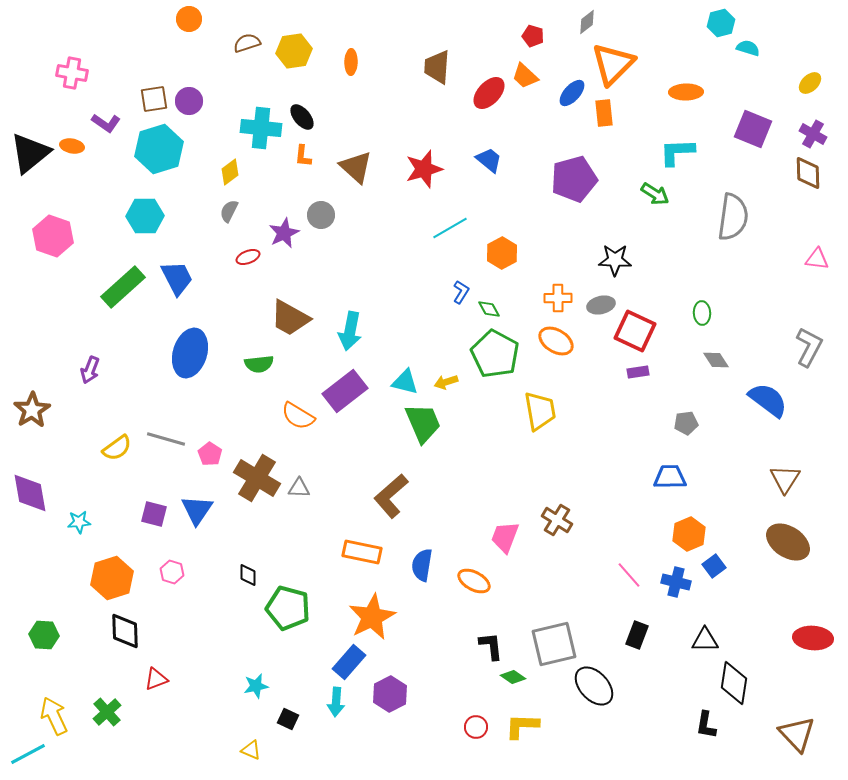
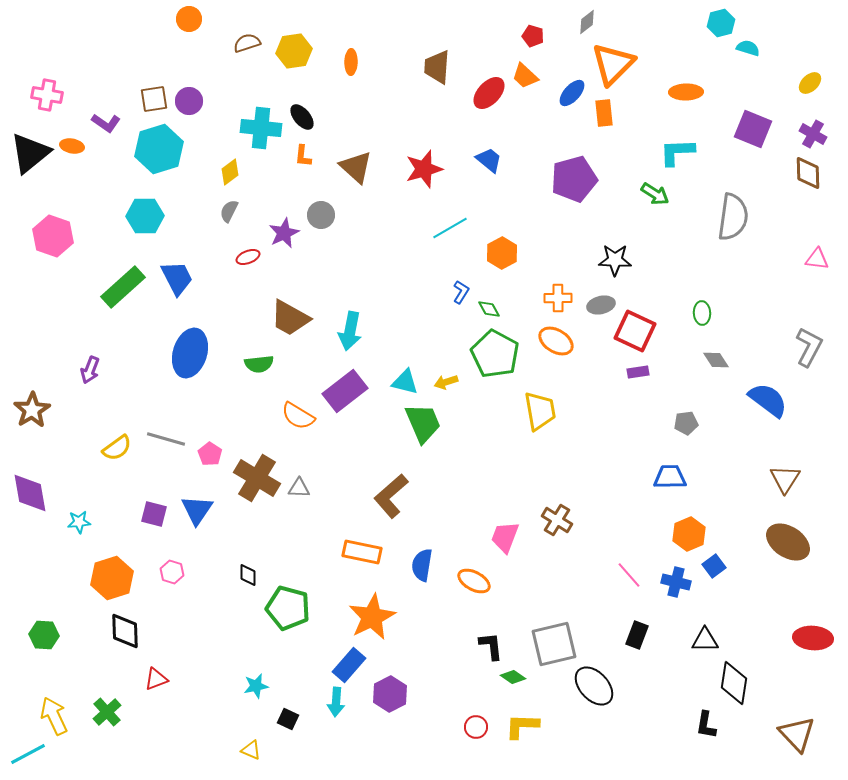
pink cross at (72, 73): moved 25 px left, 22 px down
blue rectangle at (349, 662): moved 3 px down
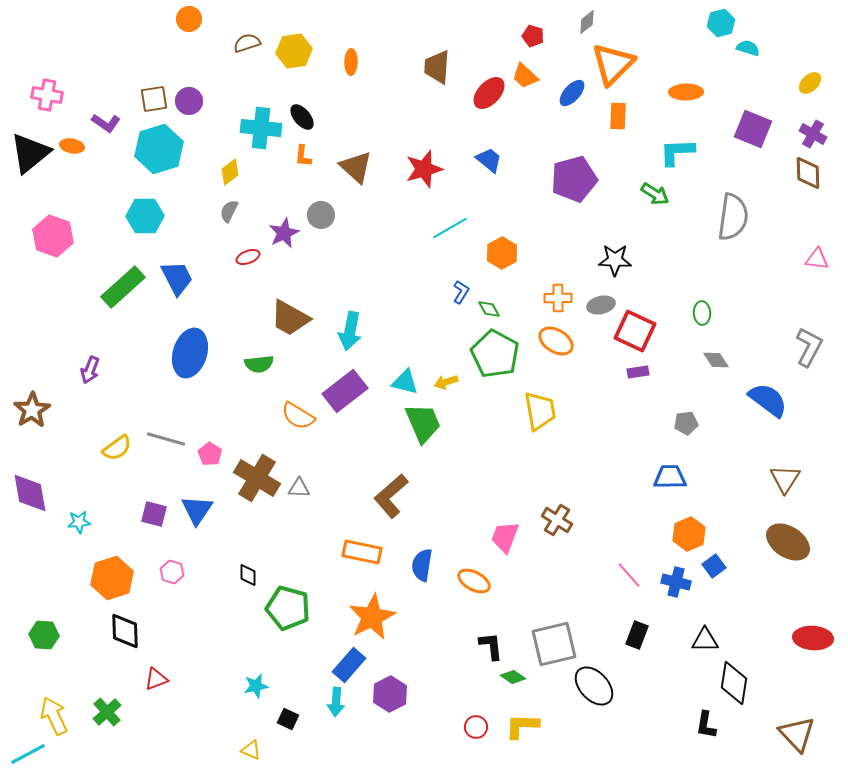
orange rectangle at (604, 113): moved 14 px right, 3 px down; rotated 8 degrees clockwise
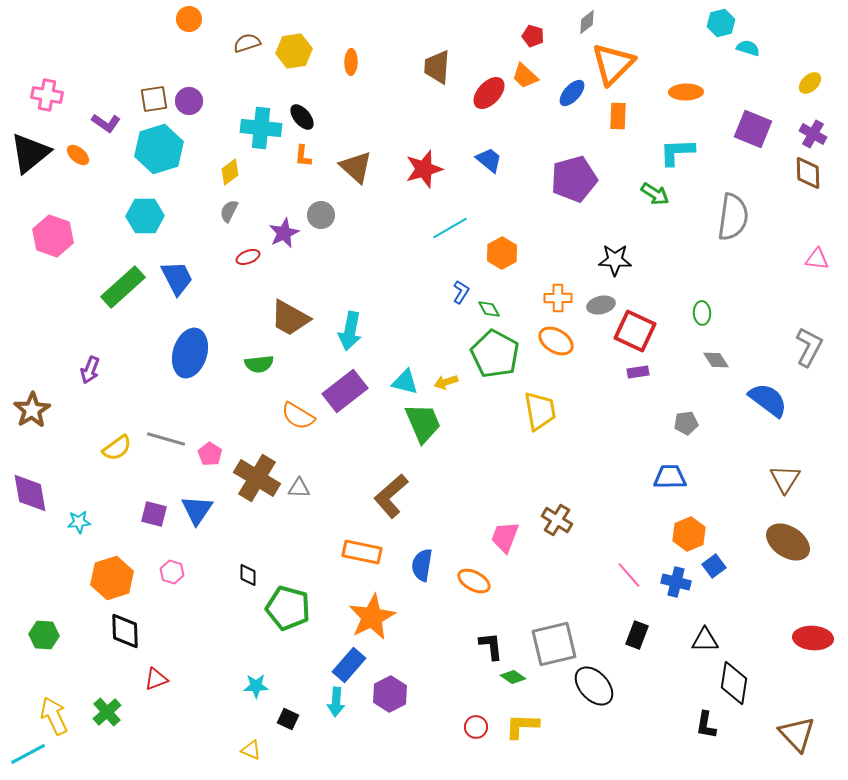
orange ellipse at (72, 146): moved 6 px right, 9 px down; rotated 30 degrees clockwise
cyan star at (256, 686): rotated 10 degrees clockwise
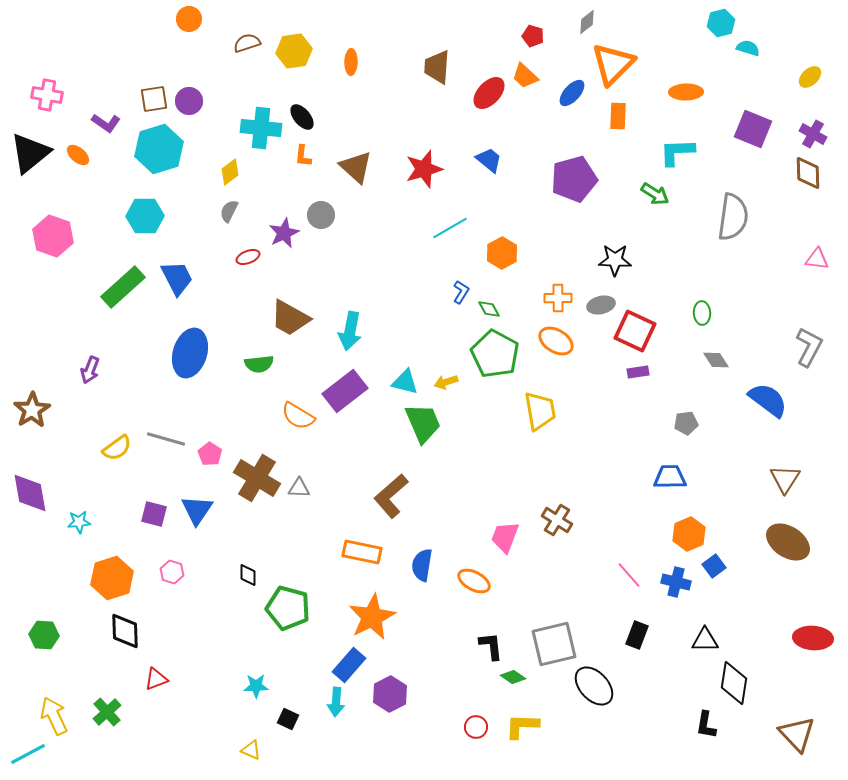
yellow ellipse at (810, 83): moved 6 px up
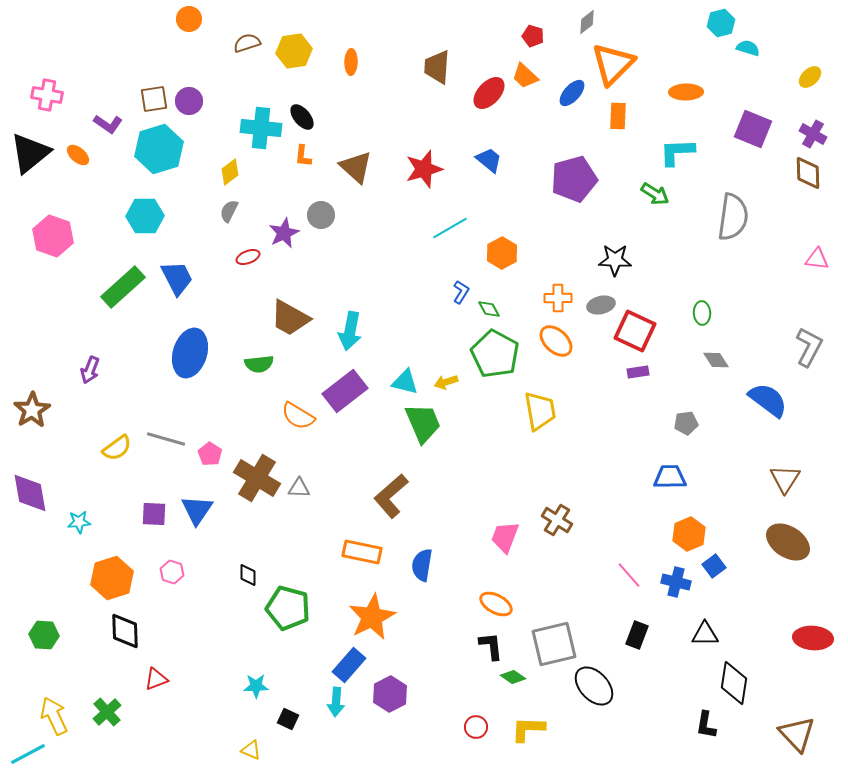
purple L-shape at (106, 123): moved 2 px right, 1 px down
orange ellipse at (556, 341): rotated 12 degrees clockwise
purple square at (154, 514): rotated 12 degrees counterclockwise
orange ellipse at (474, 581): moved 22 px right, 23 px down
black triangle at (705, 640): moved 6 px up
yellow L-shape at (522, 726): moved 6 px right, 3 px down
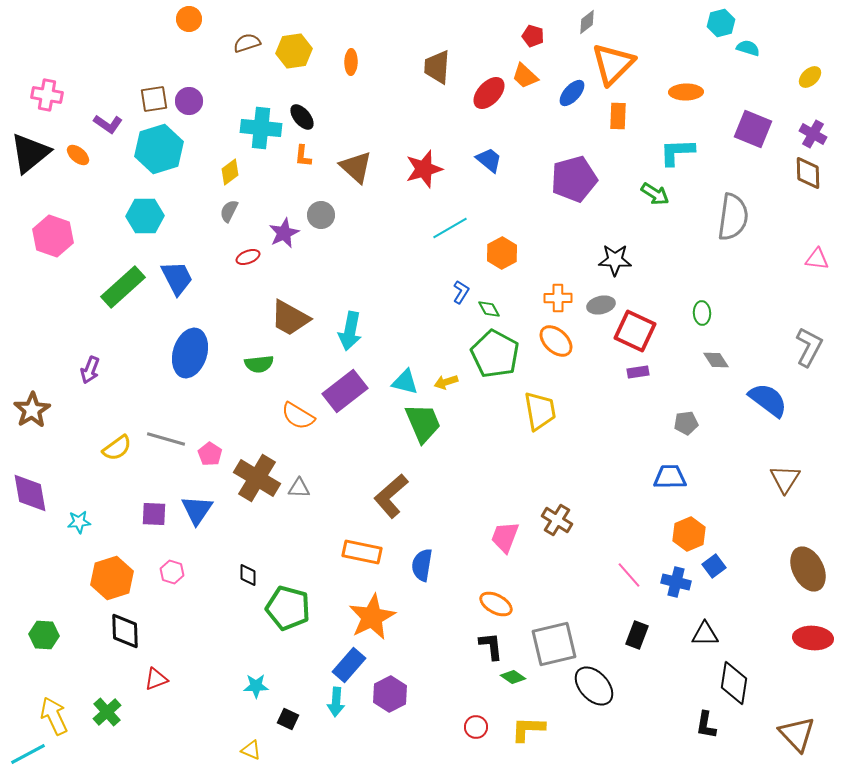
brown ellipse at (788, 542): moved 20 px right, 27 px down; rotated 30 degrees clockwise
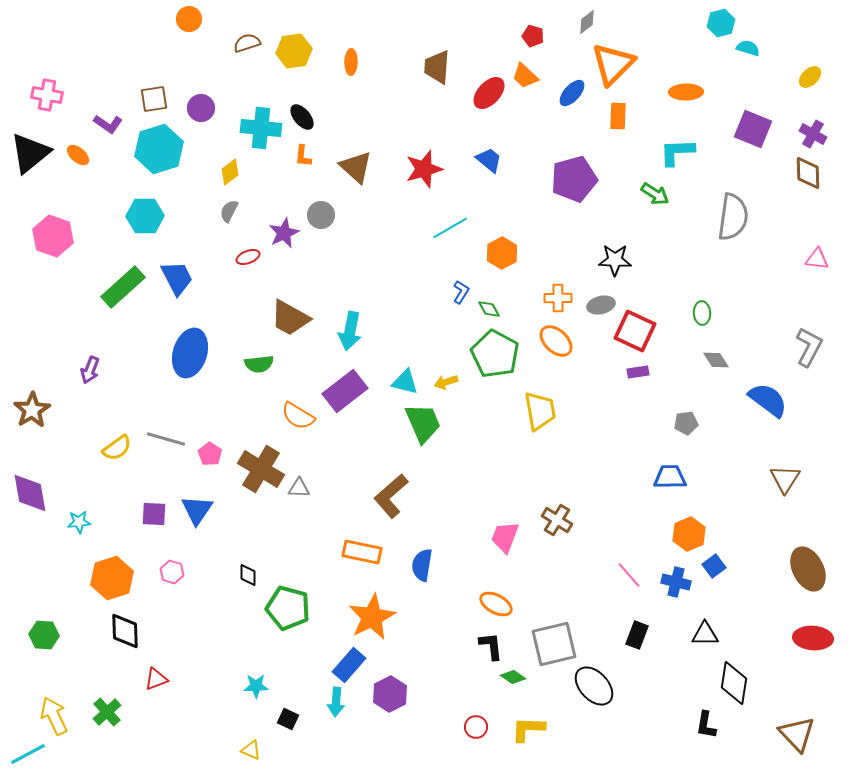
purple circle at (189, 101): moved 12 px right, 7 px down
brown cross at (257, 478): moved 4 px right, 9 px up
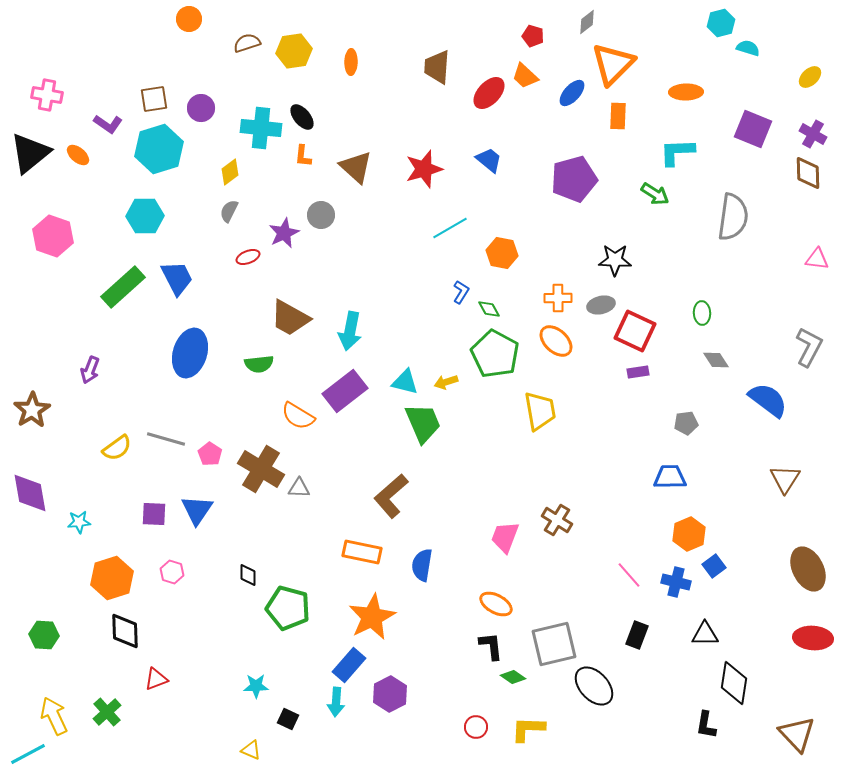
orange hexagon at (502, 253): rotated 20 degrees counterclockwise
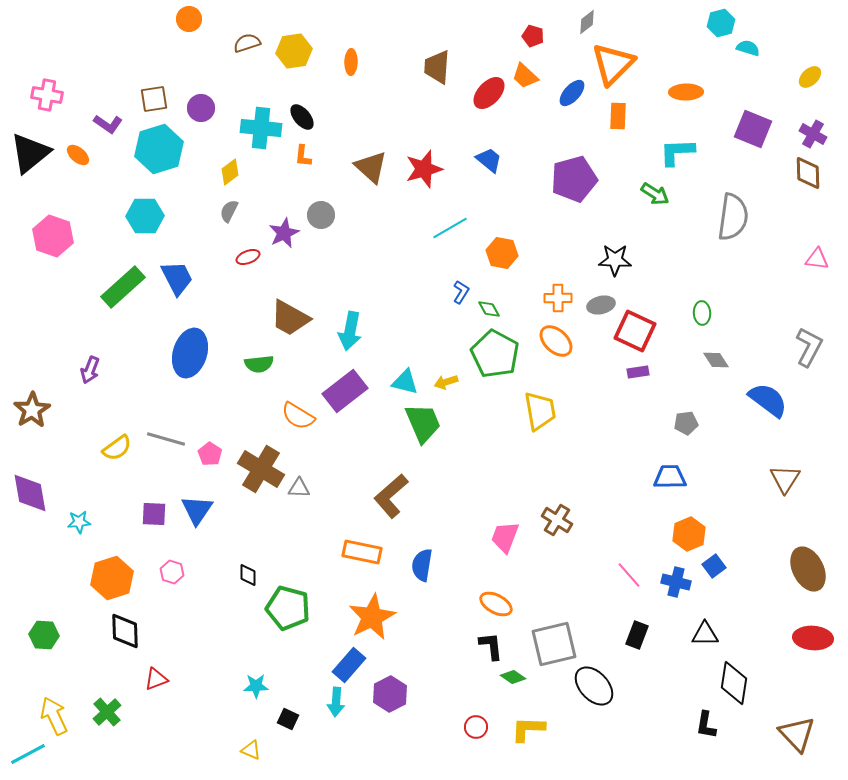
brown triangle at (356, 167): moved 15 px right
